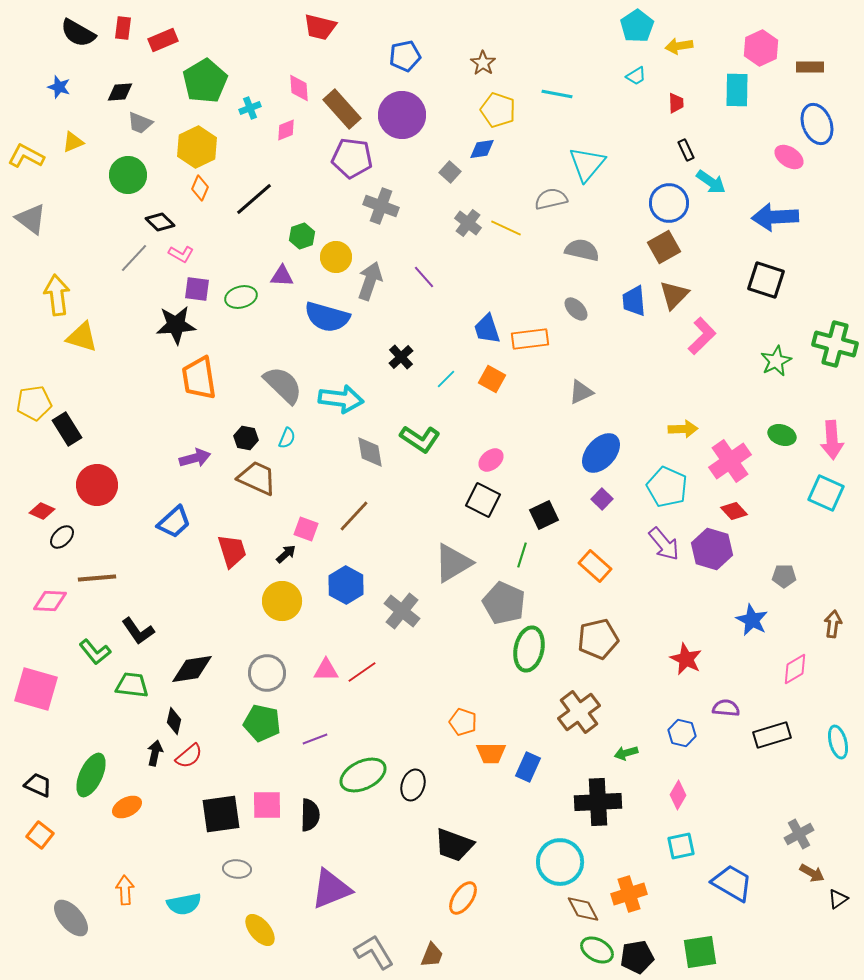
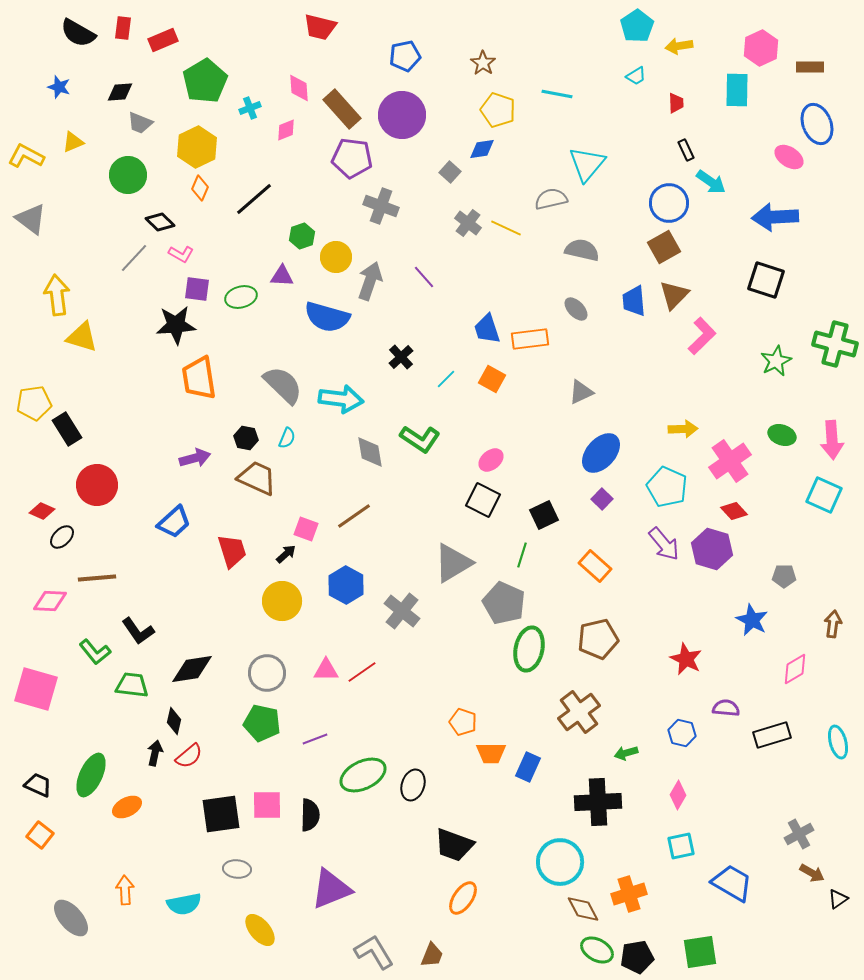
cyan square at (826, 493): moved 2 px left, 2 px down
brown line at (354, 516): rotated 12 degrees clockwise
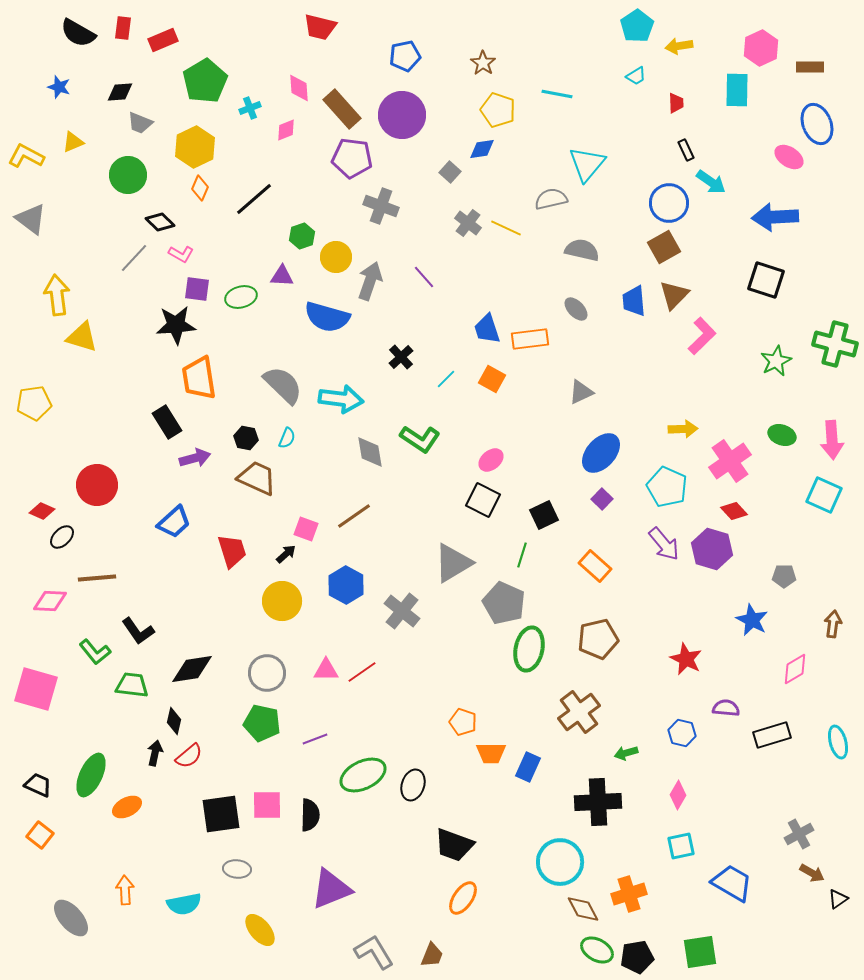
yellow hexagon at (197, 147): moved 2 px left
black rectangle at (67, 429): moved 100 px right, 7 px up
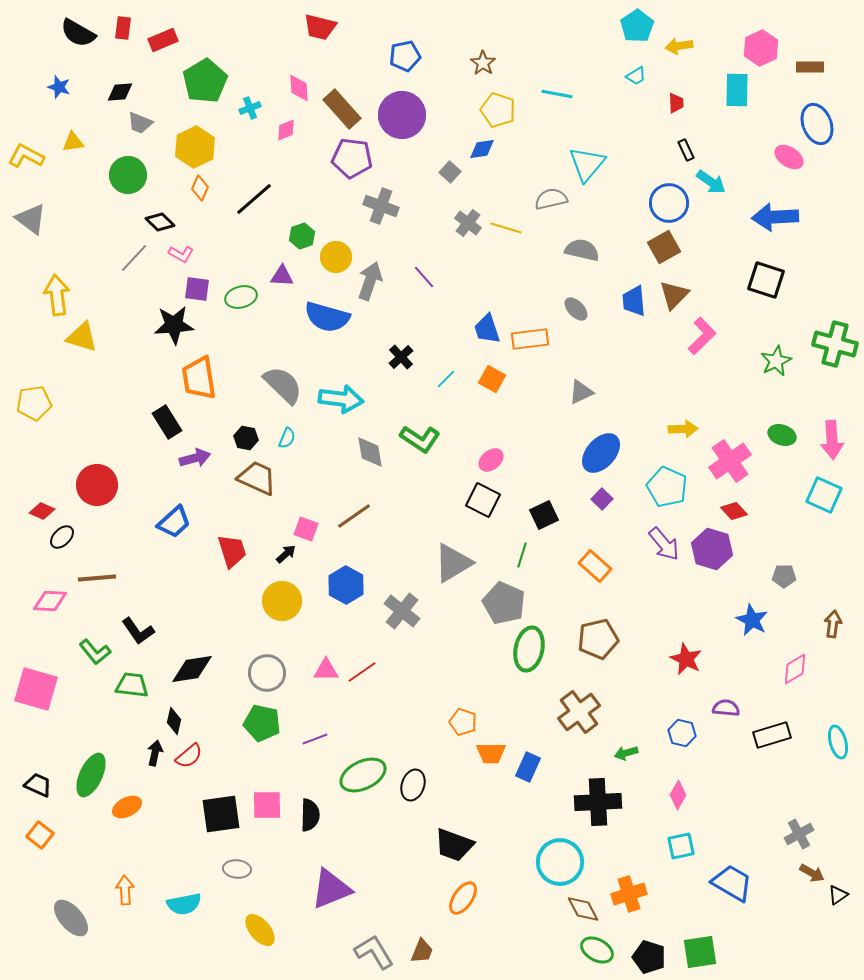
yellow triangle at (73, 142): rotated 15 degrees clockwise
yellow line at (506, 228): rotated 8 degrees counterclockwise
black star at (176, 325): moved 2 px left
black triangle at (838, 899): moved 4 px up
brown trapezoid at (432, 955): moved 10 px left, 4 px up
black pentagon at (637, 957): moved 12 px right; rotated 28 degrees clockwise
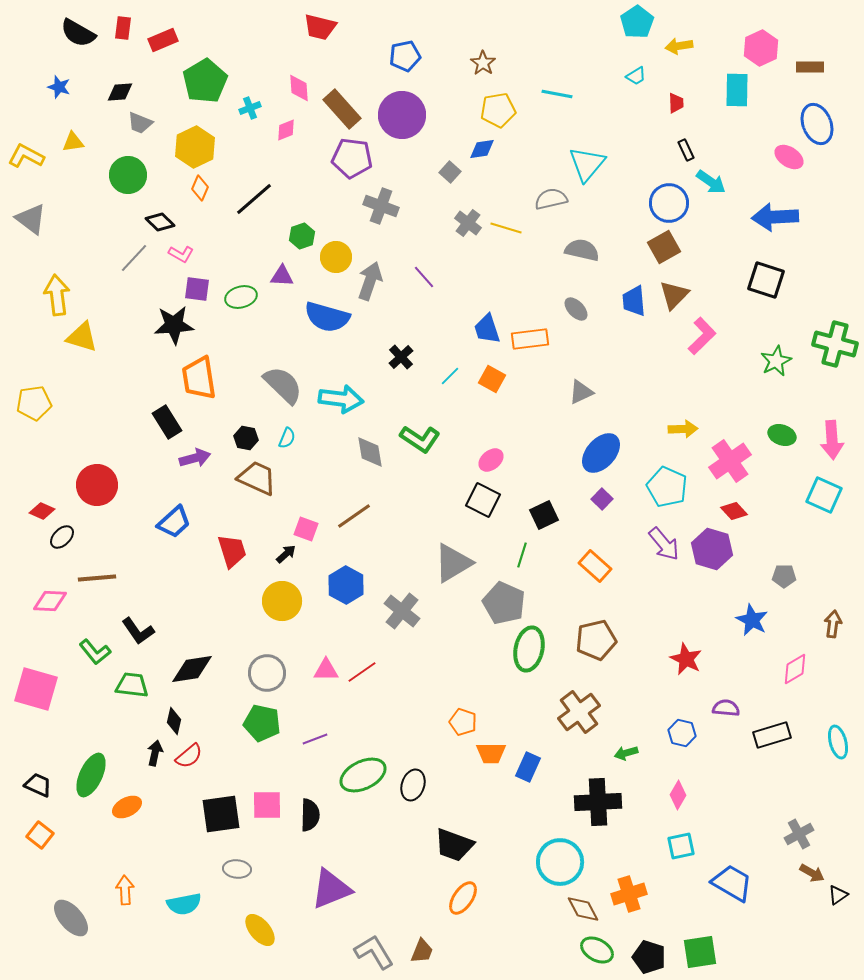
cyan pentagon at (637, 26): moved 4 px up
yellow pentagon at (498, 110): rotated 28 degrees counterclockwise
cyan line at (446, 379): moved 4 px right, 3 px up
brown pentagon at (598, 639): moved 2 px left, 1 px down
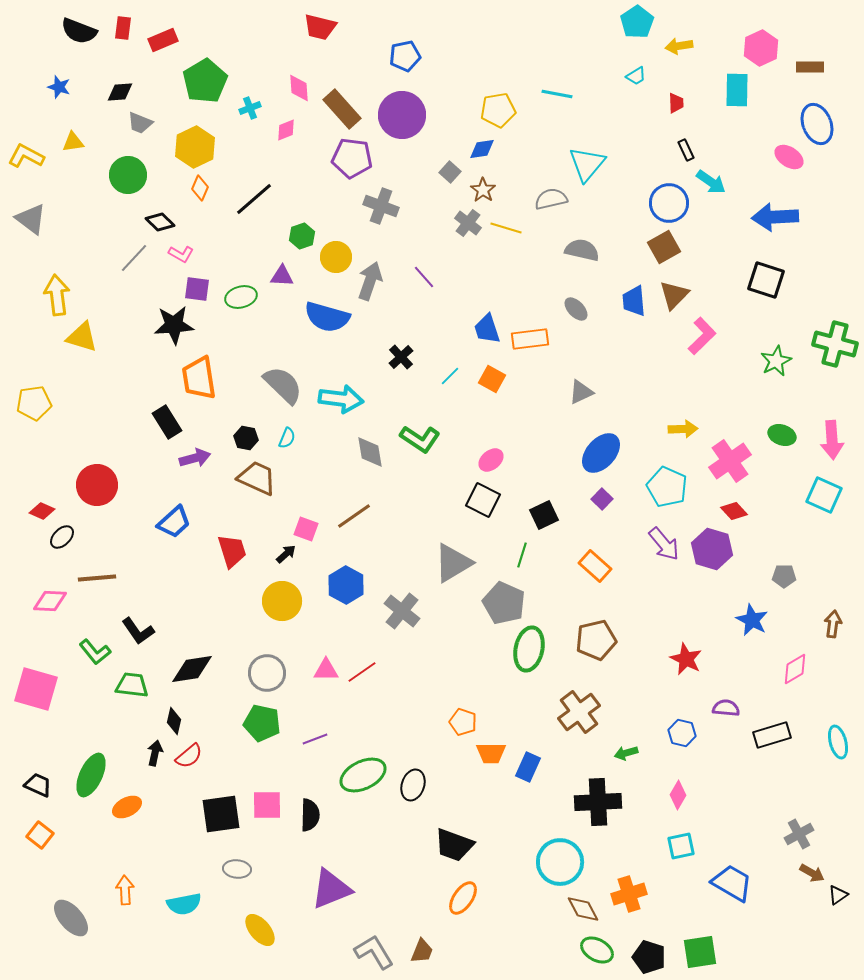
black semicircle at (78, 33): moved 1 px right, 2 px up; rotated 9 degrees counterclockwise
brown star at (483, 63): moved 127 px down
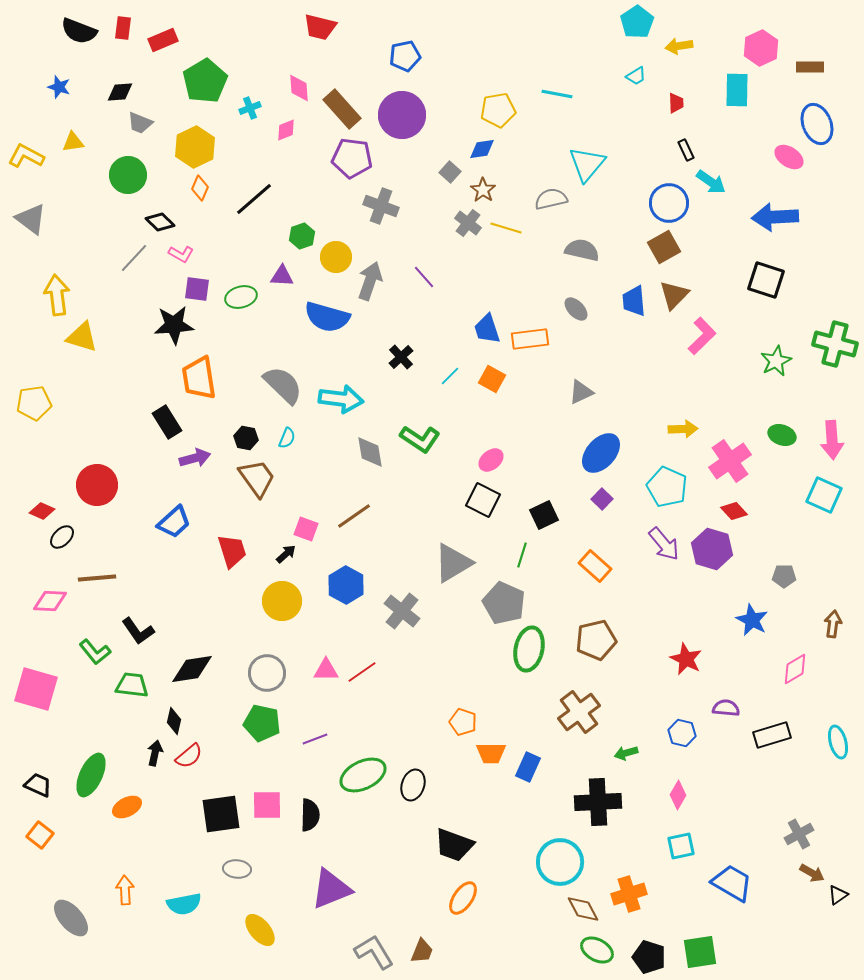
brown trapezoid at (257, 478): rotated 30 degrees clockwise
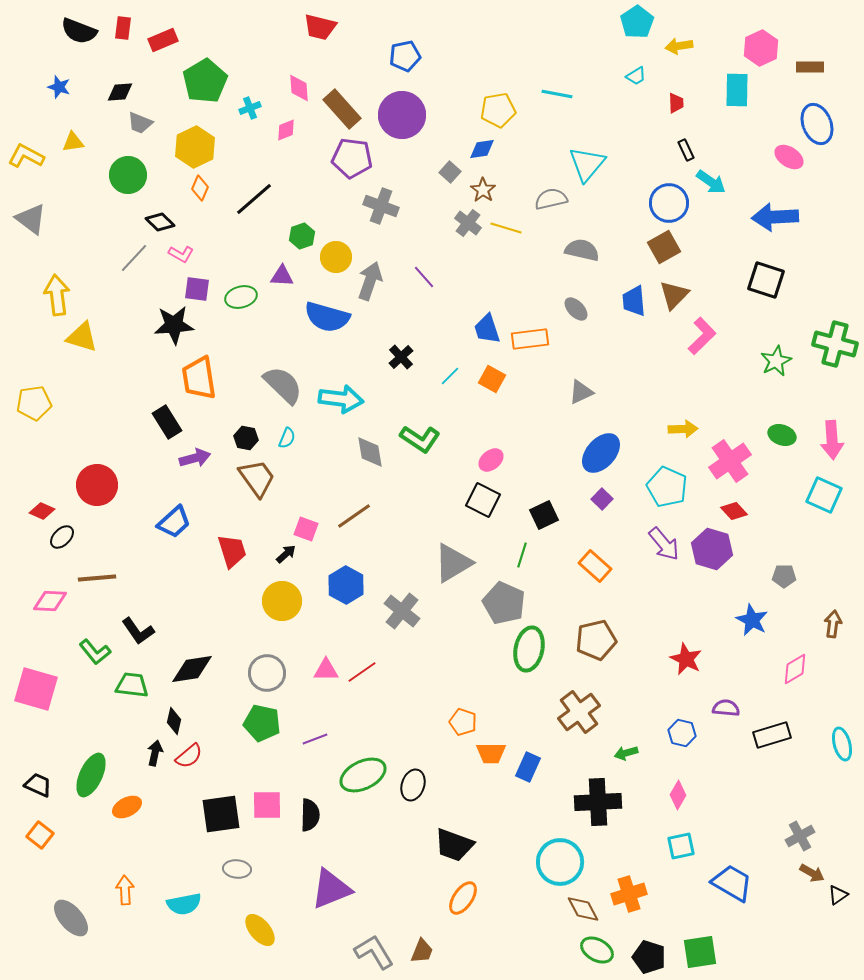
cyan ellipse at (838, 742): moved 4 px right, 2 px down
gray cross at (799, 834): moved 1 px right, 2 px down
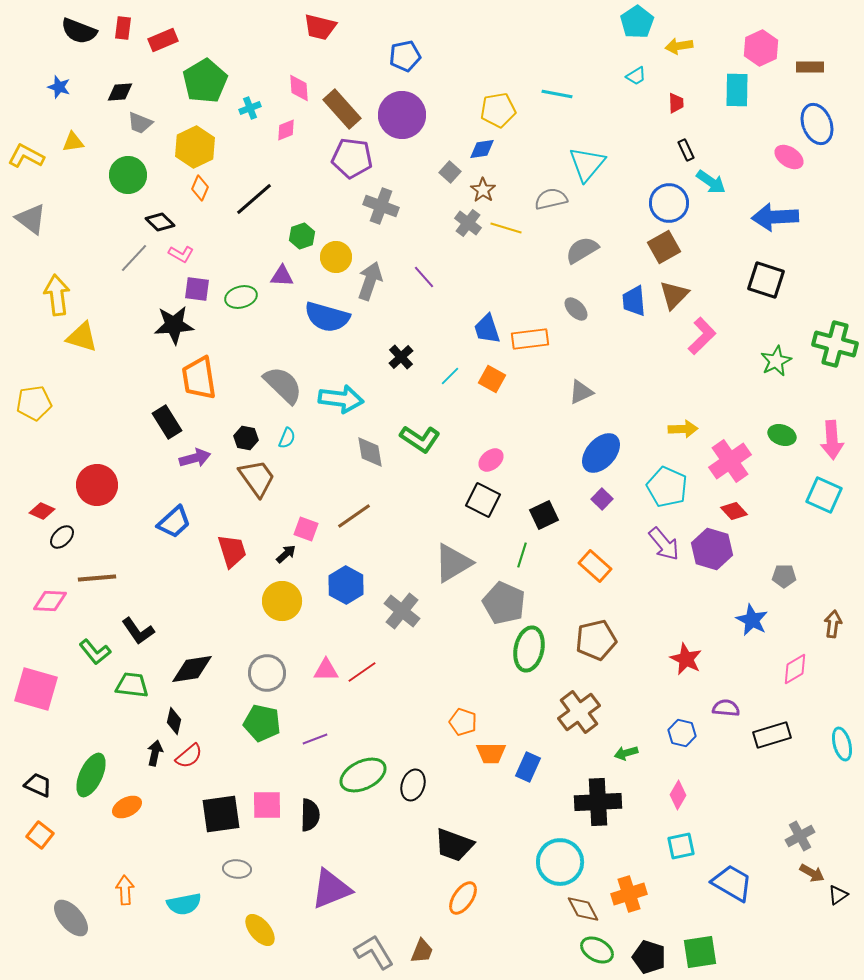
gray semicircle at (582, 250): rotated 44 degrees counterclockwise
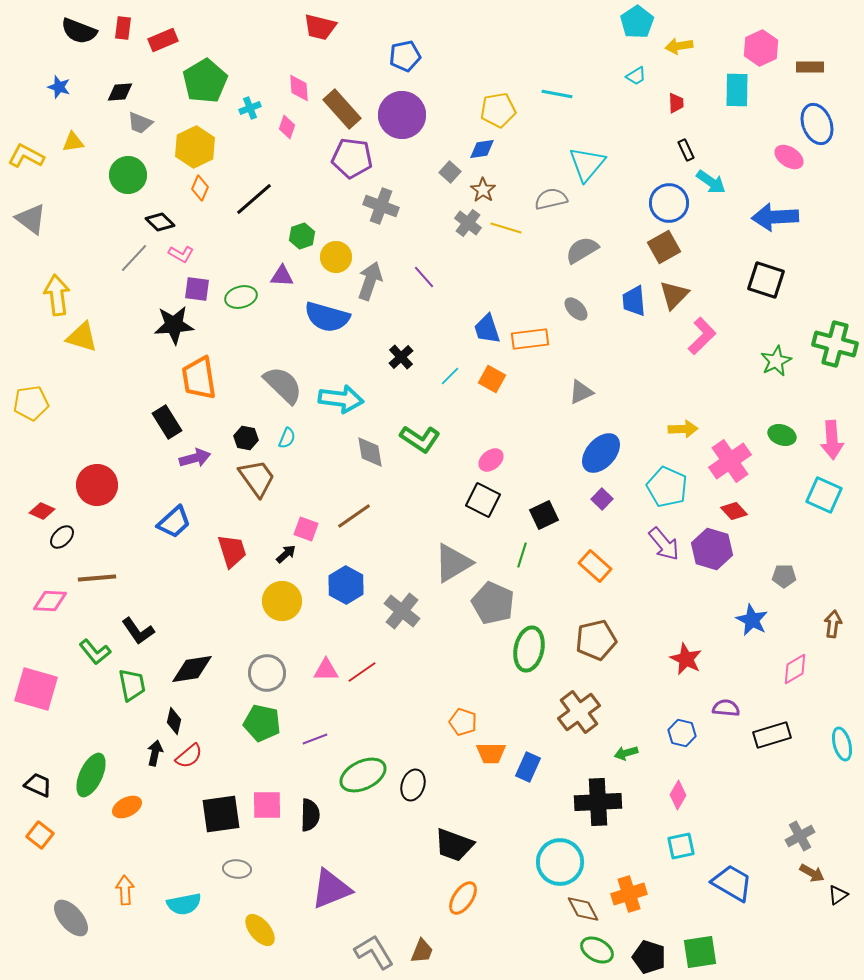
pink diamond at (286, 130): moved 1 px right, 3 px up; rotated 50 degrees counterclockwise
yellow pentagon at (34, 403): moved 3 px left
gray pentagon at (504, 603): moved 11 px left
green trapezoid at (132, 685): rotated 72 degrees clockwise
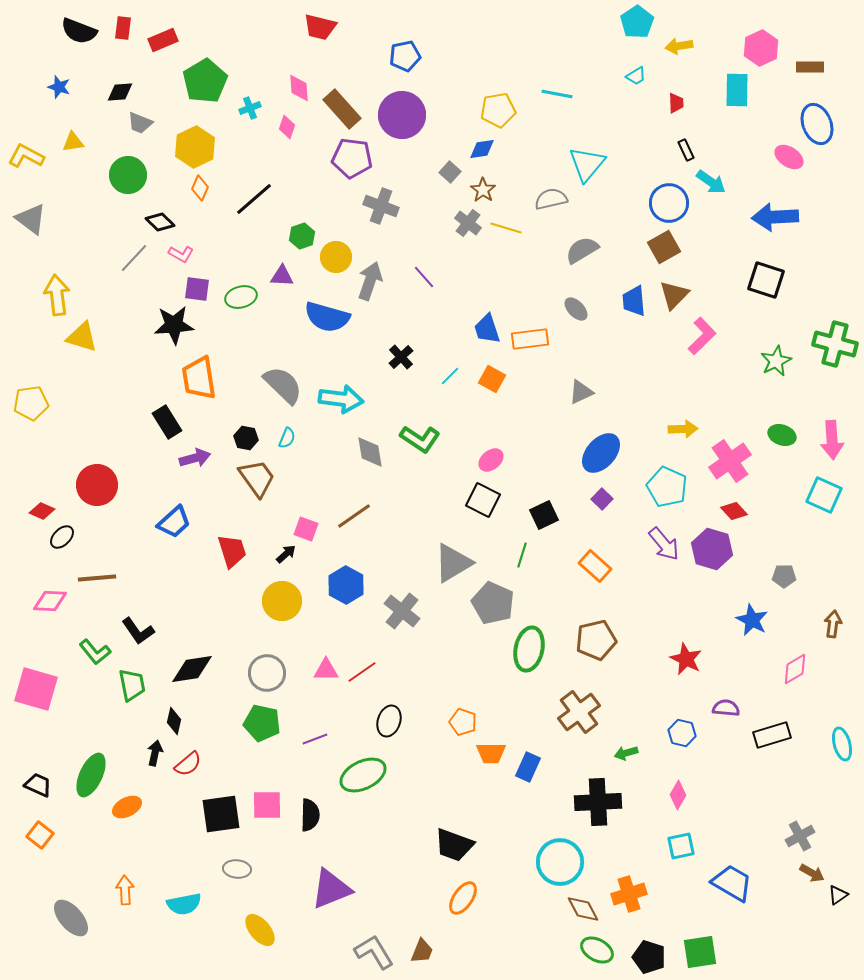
red semicircle at (189, 756): moved 1 px left, 8 px down
black ellipse at (413, 785): moved 24 px left, 64 px up
